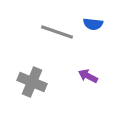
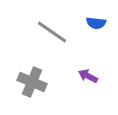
blue semicircle: moved 3 px right, 1 px up
gray line: moved 5 px left; rotated 16 degrees clockwise
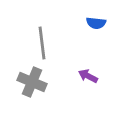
gray line: moved 10 px left, 11 px down; rotated 48 degrees clockwise
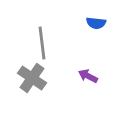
gray cross: moved 4 px up; rotated 12 degrees clockwise
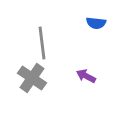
purple arrow: moved 2 px left
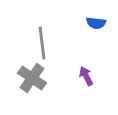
purple arrow: rotated 36 degrees clockwise
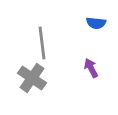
purple arrow: moved 5 px right, 8 px up
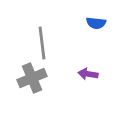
purple arrow: moved 3 px left, 6 px down; rotated 54 degrees counterclockwise
gray cross: rotated 32 degrees clockwise
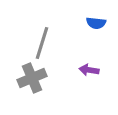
gray line: rotated 24 degrees clockwise
purple arrow: moved 1 px right, 4 px up
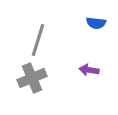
gray line: moved 4 px left, 3 px up
